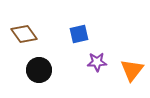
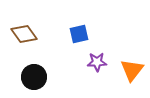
black circle: moved 5 px left, 7 px down
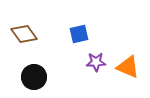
purple star: moved 1 px left
orange triangle: moved 4 px left, 3 px up; rotated 45 degrees counterclockwise
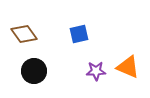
purple star: moved 9 px down
black circle: moved 6 px up
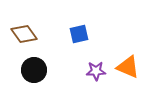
black circle: moved 1 px up
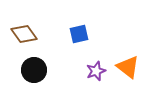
orange triangle: rotated 15 degrees clockwise
purple star: rotated 18 degrees counterclockwise
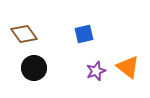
blue square: moved 5 px right
black circle: moved 2 px up
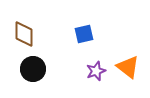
brown diamond: rotated 36 degrees clockwise
black circle: moved 1 px left, 1 px down
